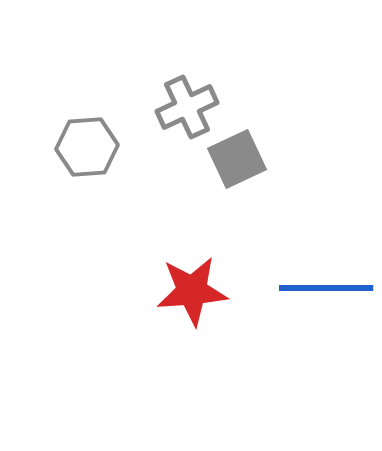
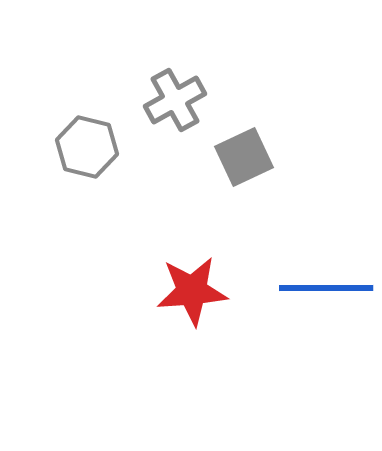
gray cross: moved 12 px left, 7 px up; rotated 4 degrees counterclockwise
gray hexagon: rotated 18 degrees clockwise
gray square: moved 7 px right, 2 px up
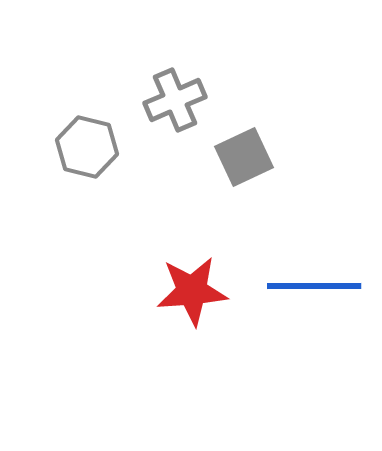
gray cross: rotated 6 degrees clockwise
blue line: moved 12 px left, 2 px up
